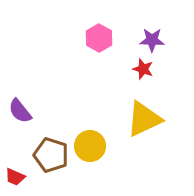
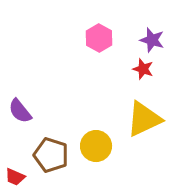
purple star: rotated 15 degrees clockwise
yellow circle: moved 6 px right
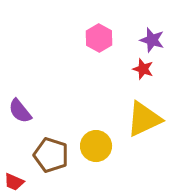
red trapezoid: moved 1 px left, 5 px down
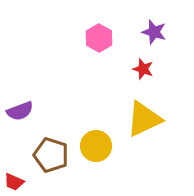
purple star: moved 2 px right, 8 px up
purple semicircle: rotated 72 degrees counterclockwise
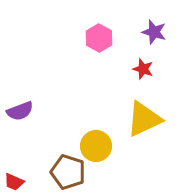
brown pentagon: moved 17 px right, 17 px down
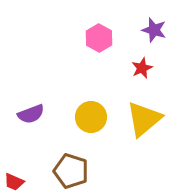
purple star: moved 2 px up
red star: moved 1 px left, 1 px up; rotated 30 degrees clockwise
purple semicircle: moved 11 px right, 3 px down
yellow triangle: rotated 15 degrees counterclockwise
yellow circle: moved 5 px left, 29 px up
brown pentagon: moved 3 px right, 1 px up
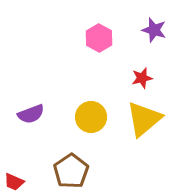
red star: moved 10 px down; rotated 10 degrees clockwise
brown pentagon: rotated 20 degrees clockwise
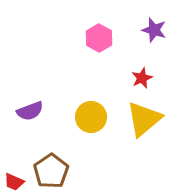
red star: rotated 10 degrees counterclockwise
purple semicircle: moved 1 px left, 3 px up
brown pentagon: moved 20 px left
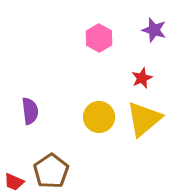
purple semicircle: rotated 76 degrees counterclockwise
yellow circle: moved 8 px right
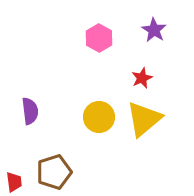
purple star: rotated 15 degrees clockwise
brown pentagon: moved 3 px right, 1 px down; rotated 16 degrees clockwise
red trapezoid: rotated 120 degrees counterclockwise
